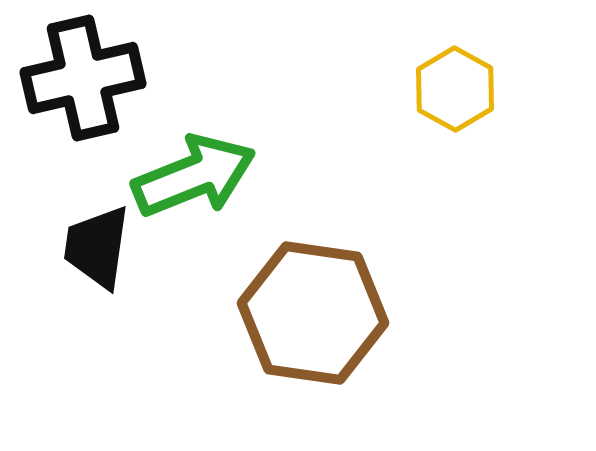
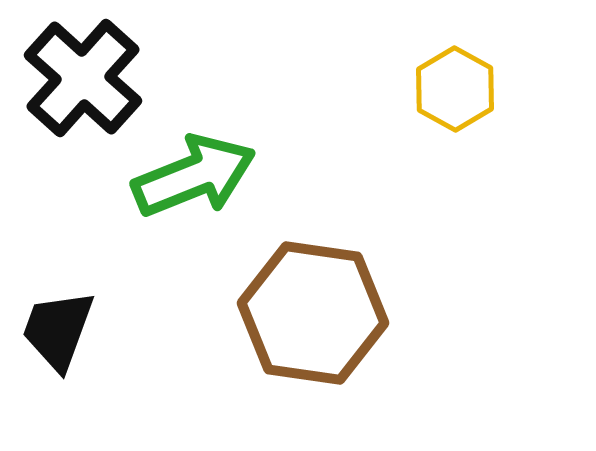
black cross: rotated 35 degrees counterclockwise
black trapezoid: moved 39 px left, 83 px down; rotated 12 degrees clockwise
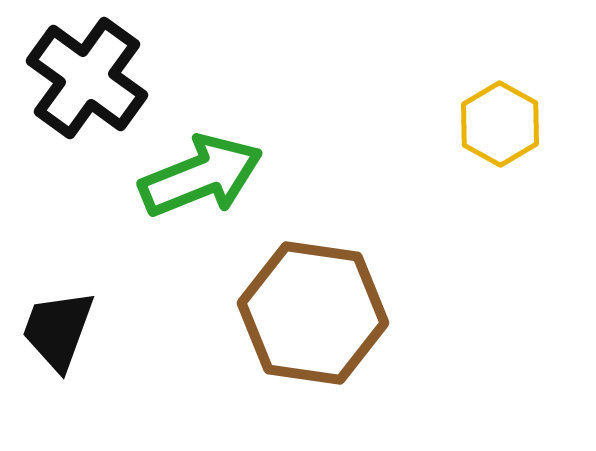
black cross: moved 4 px right; rotated 6 degrees counterclockwise
yellow hexagon: moved 45 px right, 35 px down
green arrow: moved 7 px right
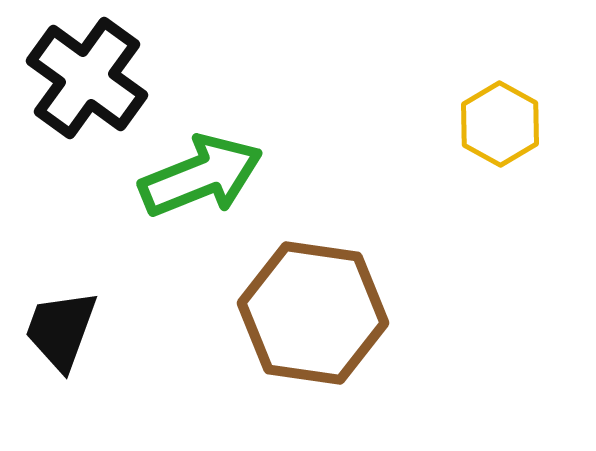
black trapezoid: moved 3 px right
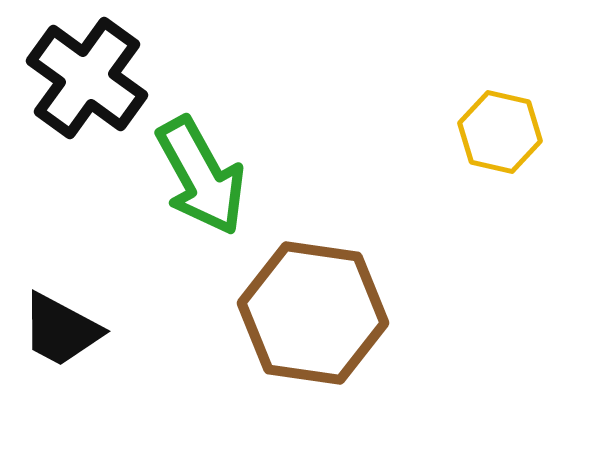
yellow hexagon: moved 8 px down; rotated 16 degrees counterclockwise
green arrow: rotated 83 degrees clockwise
black trapezoid: rotated 82 degrees counterclockwise
